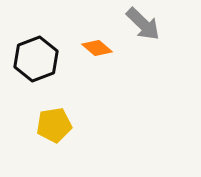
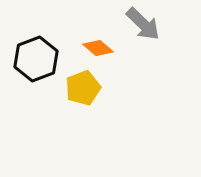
orange diamond: moved 1 px right
yellow pentagon: moved 29 px right, 37 px up; rotated 12 degrees counterclockwise
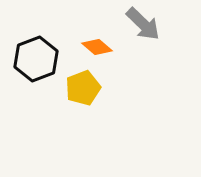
orange diamond: moved 1 px left, 1 px up
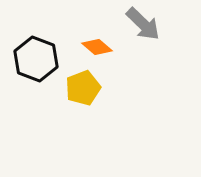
black hexagon: rotated 18 degrees counterclockwise
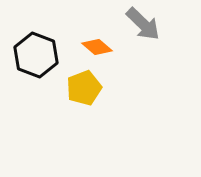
black hexagon: moved 4 px up
yellow pentagon: moved 1 px right
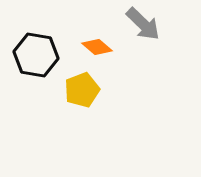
black hexagon: rotated 12 degrees counterclockwise
yellow pentagon: moved 2 px left, 2 px down
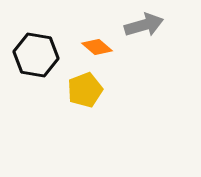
gray arrow: moved 1 px right, 1 px down; rotated 60 degrees counterclockwise
yellow pentagon: moved 3 px right
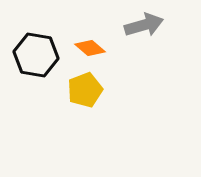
orange diamond: moved 7 px left, 1 px down
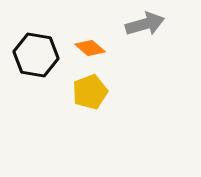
gray arrow: moved 1 px right, 1 px up
yellow pentagon: moved 5 px right, 2 px down
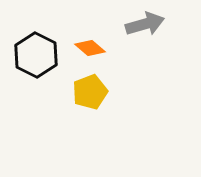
black hexagon: rotated 18 degrees clockwise
